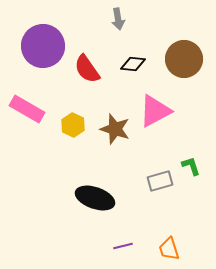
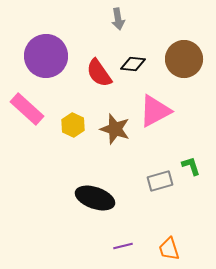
purple circle: moved 3 px right, 10 px down
red semicircle: moved 12 px right, 4 px down
pink rectangle: rotated 12 degrees clockwise
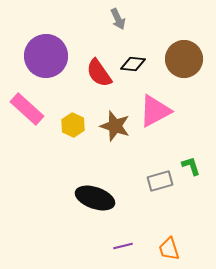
gray arrow: rotated 15 degrees counterclockwise
brown star: moved 3 px up
